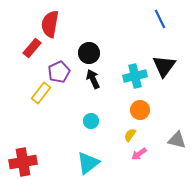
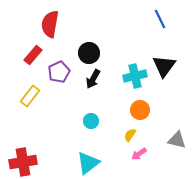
red rectangle: moved 1 px right, 7 px down
black arrow: rotated 126 degrees counterclockwise
yellow rectangle: moved 11 px left, 3 px down
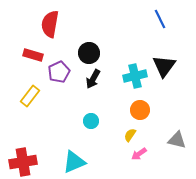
red rectangle: rotated 66 degrees clockwise
cyan triangle: moved 14 px left, 1 px up; rotated 15 degrees clockwise
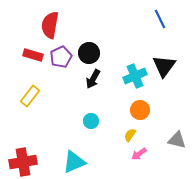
red semicircle: moved 1 px down
purple pentagon: moved 2 px right, 15 px up
cyan cross: rotated 10 degrees counterclockwise
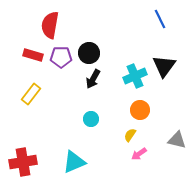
purple pentagon: rotated 25 degrees clockwise
yellow rectangle: moved 1 px right, 2 px up
cyan circle: moved 2 px up
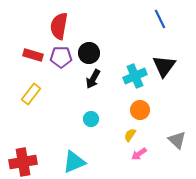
red semicircle: moved 9 px right, 1 px down
gray triangle: rotated 30 degrees clockwise
